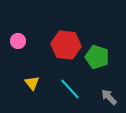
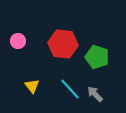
red hexagon: moved 3 px left, 1 px up
yellow triangle: moved 3 px down
gray arrow: moved 14 px left, 3 px up
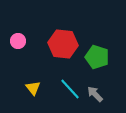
yellow triangle: moved 1 px right, 2 px down
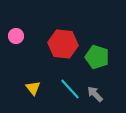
pink circle: moved 2 px left, 5 px up
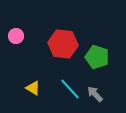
yellow triangle: rotated 21 degrees counterclockwise
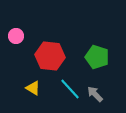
red hexagon: moved 13 px left, 12 px down
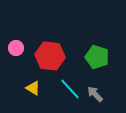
pink circle: moved 12 px down
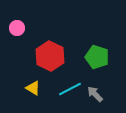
pink circle: moved 1 px right, 20 px up
red hexagon: rotated 20 degrees clockwise
cyan line: rotated 75 degrees counterclockwise
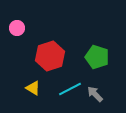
red hexagon: rotated 16 degrees clockwise
